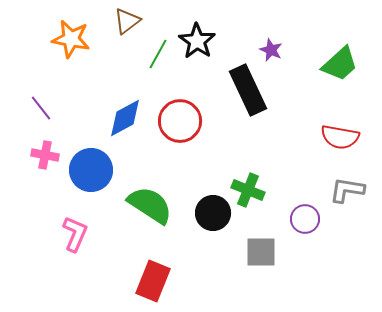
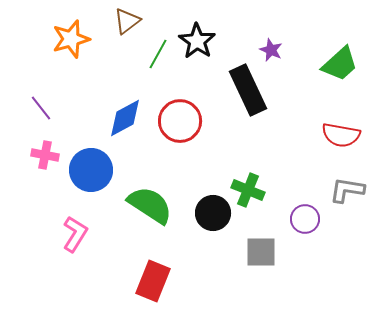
orange star: rotated 27 degrees counterclockwise
red semicircle: moved 1 px right, 2 px up
pink L-shape: rotated 9 degrees clockwise
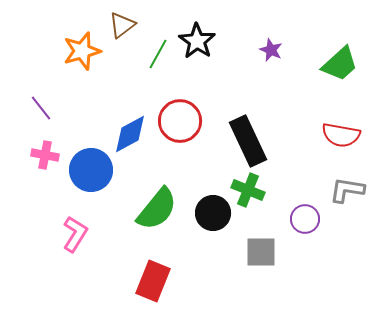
brown triangle: moved 5 px left, 4 px down
orange star: moved 11 px right, 12 px down
black rectangle: moved 51 px down
blue diamond: moved 5 px right, 16 px down
green semicircle: moved 7 px right, 4 px down; rotated 96 degrees clockwise
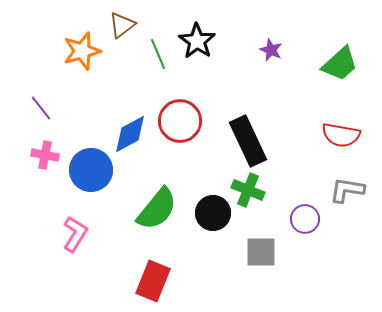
green line: rotated 52 degrees counterclockwise
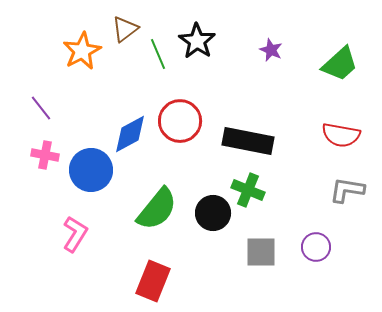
brown triangle: moved 3 px right, 4 px down
orange star: rotated 12 degrees counterclockwise
black rectangle: rotated 54 degrees counterclockwise
purple circle: moved 11 px right, 28 px down
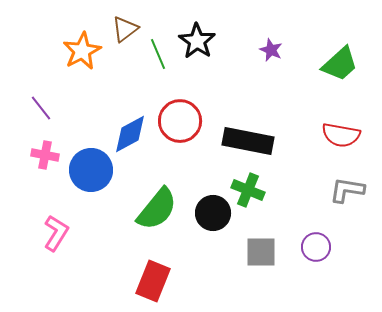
pink L-shape: moved 19 px left, 1 px up
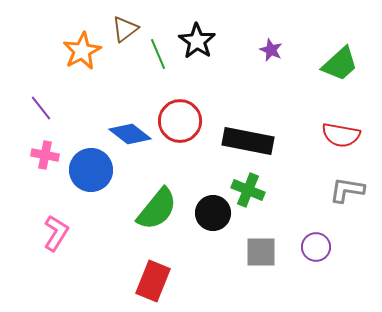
blue diamond: rotated 66 degrees clockwise
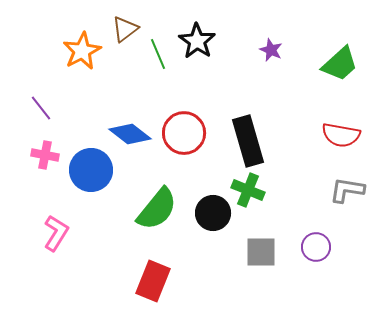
red circle: moved 4 px right, 12 px down
black rectangle: rotated 63 degrees clockwise
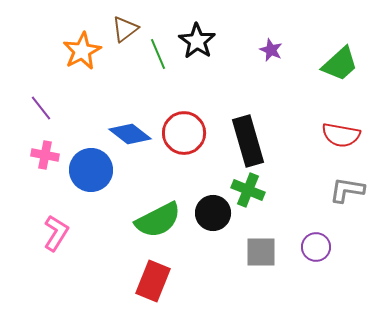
green semicircle: moved 1 px right, 11 px down; rotated 24 degrees clockwise
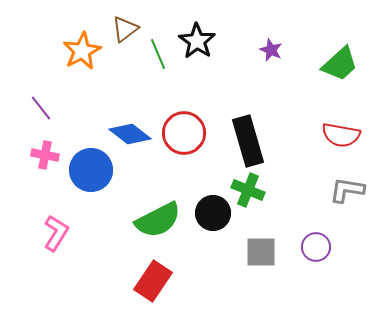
red rectangle: rotated 12 degrees clockwise
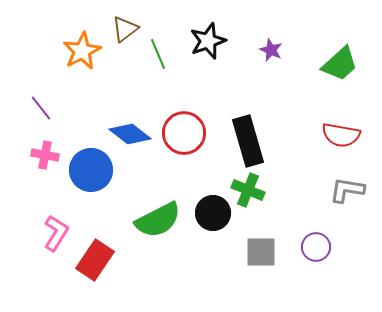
black star: moved 11 px right; rotated 18 degrees clockwise
red rectangle: moved 58 px left, 21 px up
